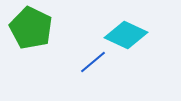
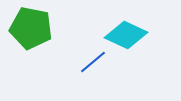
green pentagon: rotated 15 degrees counterclockwise
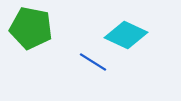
blue line: rotated 72 degrees clockwise
